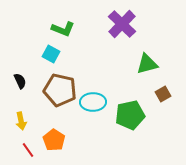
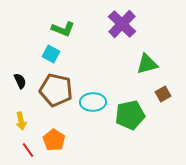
brown pentagon: moved 4 px left
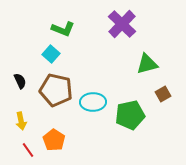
cyan square: rotated 12 degrees clockwise
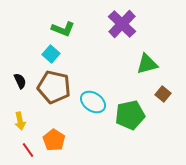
brown pentagon: moved 2 px left, 3 px up
brown square: rotated 21 degrees counterclockwise
cyan ellipse: rotated 35 degrees clockwise
yellow arrow: moved 1 px left
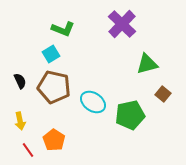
cyan square: rotated 18 degrees clockwise
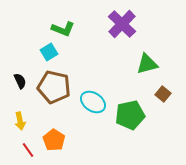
cyan square: moved 2 px left, 2 px up
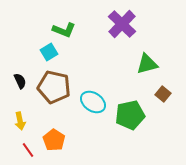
green L-shape: moved 1 px right, 1 px down
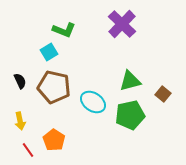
green triangle: moved 17 px left, 17 px down
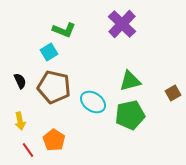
brown square: moved 10 px right, 1 px up; rotated 21 degrees clockwise
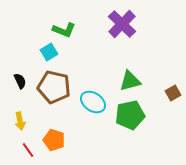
orange pentagon: rotated 15 degrees counterclockwise
